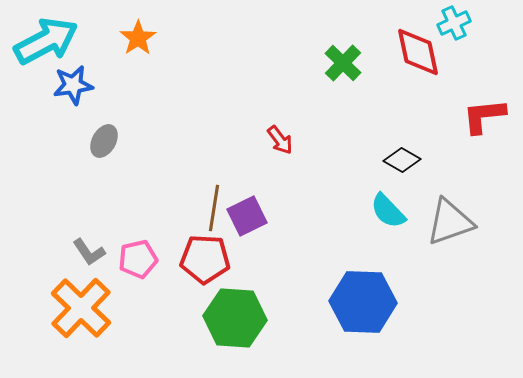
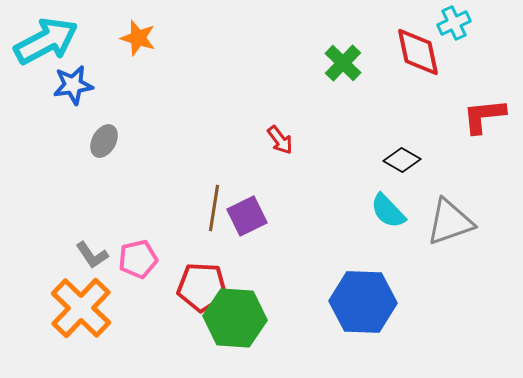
orange star: rotated 21 degrees counterclockwise
gray L-shape: moved 3 px right, 3 px down
red pentagon: moved 3 px left, 28 px down
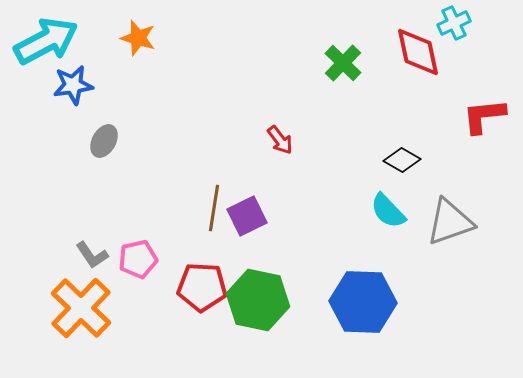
green hexagon: moved 23 px right, 18 px up; rotated 8 degrees clockwise
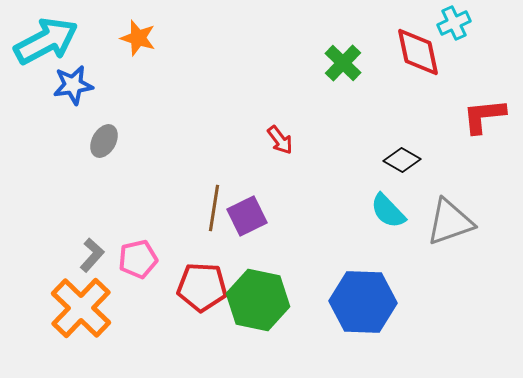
gray L-shape: rotated 104 degrees counterclockwise
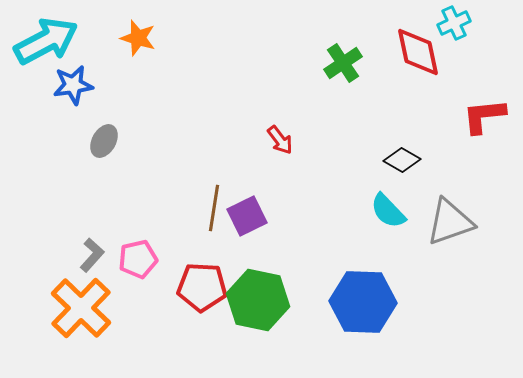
green cross: rotated 12 degrees clockwise
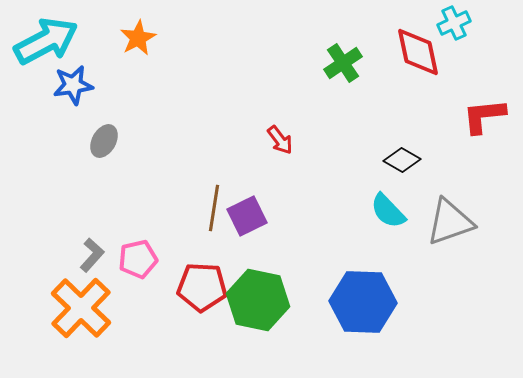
orange star: rotated 27 degrees clockwise
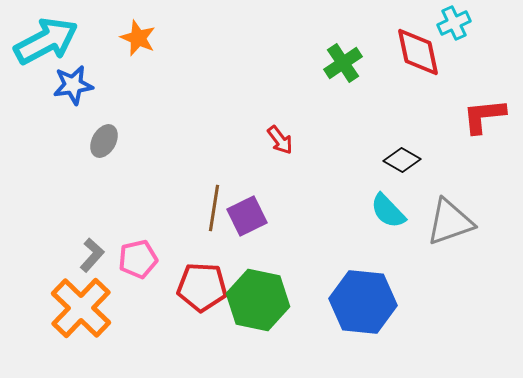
orange star: rotated 21 degrees counterclockwise
blue hexagon: rotated 4 degrees clockwise
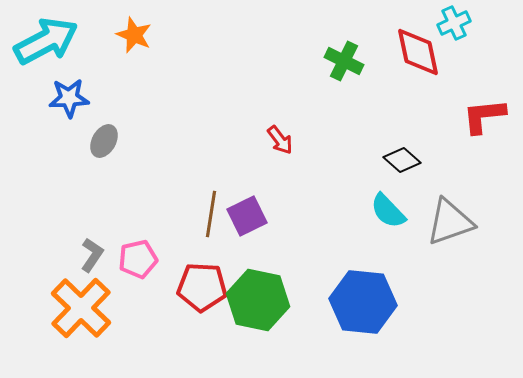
orange star: moved 4 px left, 3 px up
green cross: moved 1 px right, 2 px up; rotated 30 degrees counterclockwise
blue star: moved 4 px left, 13 px down; rotated 6 degrees clockwise
black diamond: rotated 12 degrees clockwise
brown line: moved 3 px left, 6 px down
gray L-shape: rotated 8 degrees counterclockwise
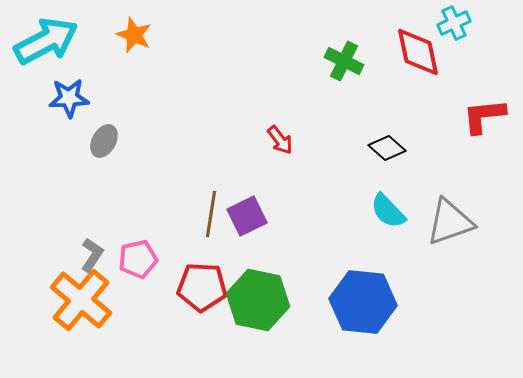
black diamond: moved 15 px left, 12 px up
orange cross: moved 8 px up; rotated 4 degrees counterclockwise
